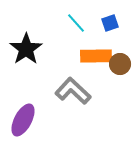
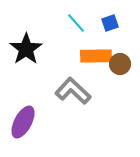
purple ellipse: moved 2 px down
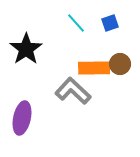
orange rectangle: moved 2 px left, 12 px down
purple ellipse: moved 1 px left, 4 px up; rotated 16 degrees counterclockwise
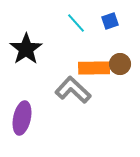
blue square: moved 2 px up
gray L-shape: moved 1 px up
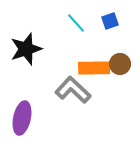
black star: rotated 16 degrees clockwise
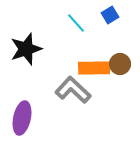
blue square: moved 6 px up; rotated 12 degrees counterclockwise
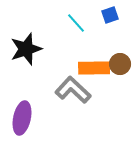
blue square: rotated 12 degrees clockwise
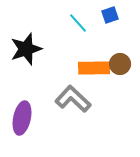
cyan line: moved 2 px right
gray L-shape: moved 9 px down
